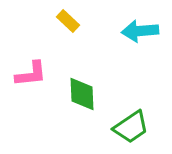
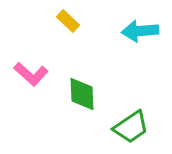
pink L-shape: rotated 48 degrees clockwise
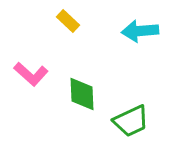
green trapezoid: moved 6 px up; rotated 9 degrees clockwise
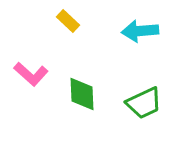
green trapezoid: moved 13 px right, 18 px up
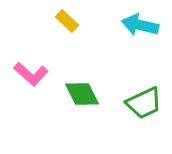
yellow rectangle: moved 1 px left
cyan arrow: moved 6 px up; rotated 18 degrees clockwise
green diamond: rotated 24 degrees counterclockwise
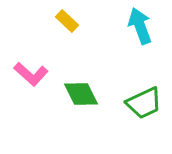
cyan arrow: moved 1 px down; rotated 57 degrees clockwise
green diamond: moved 1 px left
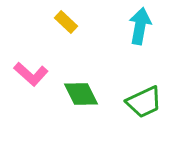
yellow rectangle: moved 1 px left, 1 px down
cyan arrow: rotated 30 degrees clockwise
green trapezoid: moved 1 px up
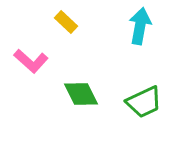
pink L-shape: moved 13 px up
